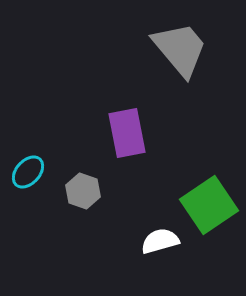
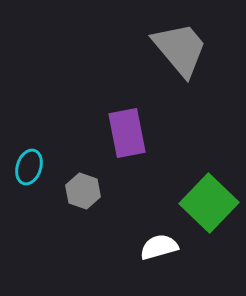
cyan ellipse: moved 1 px right, 5 px up; rotated 24 degrees counterclockwise
green square: moved 2 px up; rotated 12 degrees counterclockwise
white semicircle: moved 1 px left, 6 px down
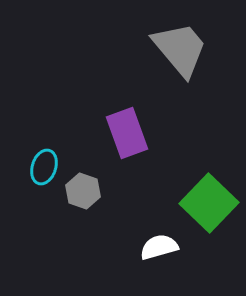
purple rectangle: rotated 9 degrees counterclockwise
cyan ellipse: moved 15 px right
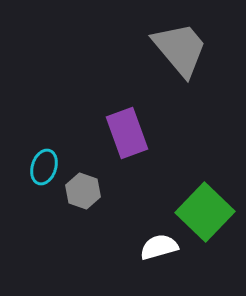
green square: moved 4 px left, 9 px down
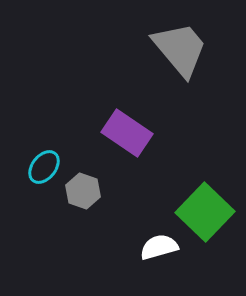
purple rectangle: rotated 36 degrees counterclockwise
cyan ellipse: rotated 20 degrees clockwise
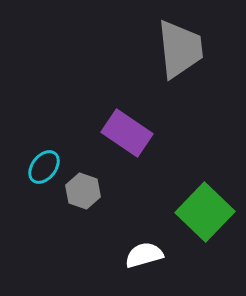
gray trapezoid: rotated 34 degrees clockwise
white semicircle: moved 15 px left, 8 px down
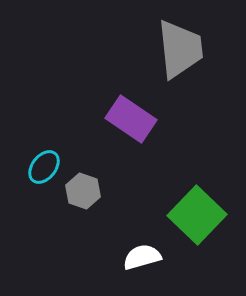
purple rectangle: moved 4 px right, 14 px up
green square: moved 8 px left, 3 px down
white semicircle: moved 2 px left, 2 px down
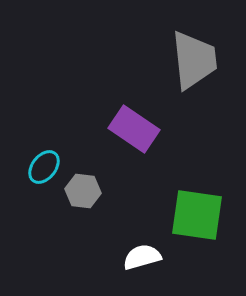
gray trapezoid: moved 14 px right, 11 px down
purple rectangle: moved 3 px right, 10 px down
gray hexagon: rotated 12 degrees counterclockwise
green square: rotated 36 degrees counterclockwise
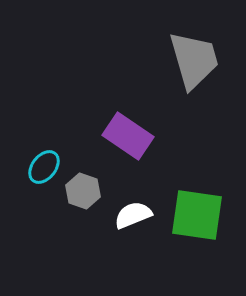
gray trapezoid: rotated 10 degrees counterclockwise
purple rectangle: moved 6 px left, 7 px down
gray hexagon: rotated 12 degrees clockwise
white semicircle: moved 9 px left, 42 px up; rotated 6 degrees counterclockwise
